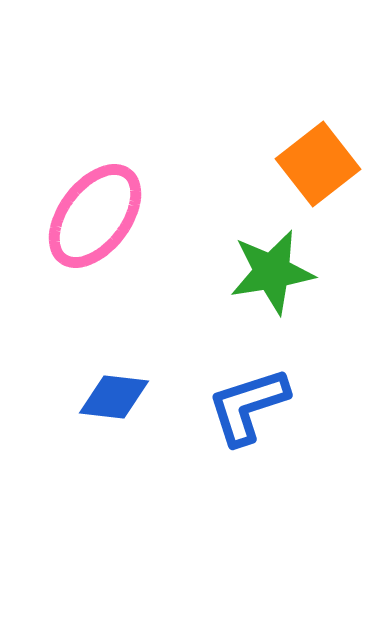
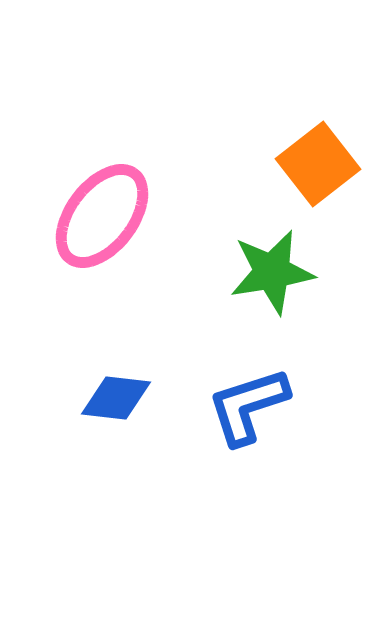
pink ellipse: moved 7 px right
blue diamond: moved 2 px right, 1 px down
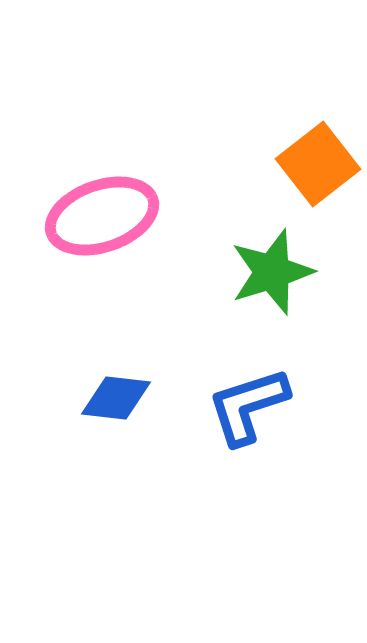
pink ellipse: rotated 34 degrees clockwise
green star: rotated 8 degrees counterclockwise
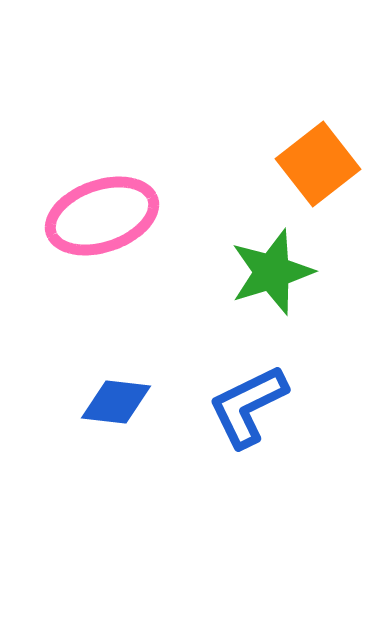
blue diamond: moved 4 px down
blue L-shape: rotated 8 degrees counterclockwise
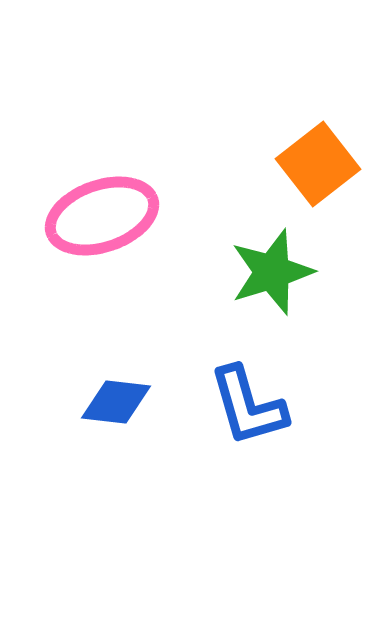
blue L-shape: rotated 80 degrees counterclockwise
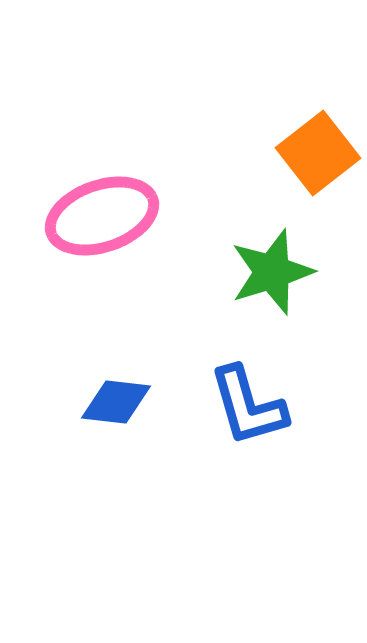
orange square: moved 11 px up
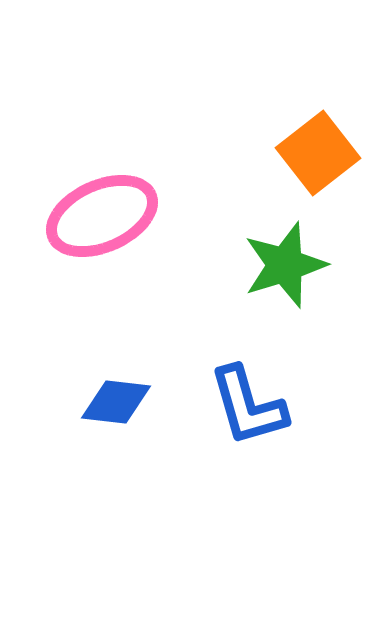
pink ellipse: rotated 5 degrees counterclockwise
green star: moved 13 px right, 7 px up
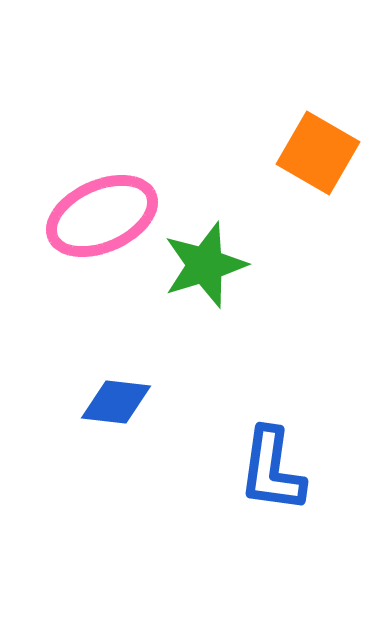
orange square: rotated 22 degrees counterclockwise
green star: moved 80 px left
blue L-shape: moved 24 px right, 64 px down; rotated 24 degrees clockwise
